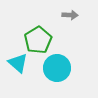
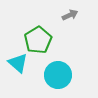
gray arrow: rotated 28 degrees counterclockwise
cyan circle: moved 1 px right, 7 px down
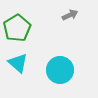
green pentagon: moved 21 px left, 12 px up
cyan circle: moved 2 px right, 5 px up
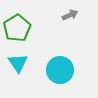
cyan triangle: rotated 15 degrees clockwise
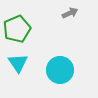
gray arrow: moved 2 px up
green pentagon: moved 1 px down; rotated 8 degrees clockwise
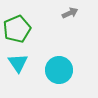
cyan circle: moved 1 px left
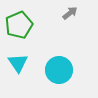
gray arrow: rotated 14 degrees counterclockwise
green pentagon: moved 2 px right, 4 px up
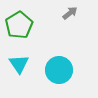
green pentagon: rotated 8 degrees counterclockwise
cyan triangle: moved 1 px right, 1 px down
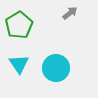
cyan circle: moved 3 px left, 2 px up
